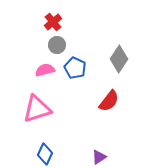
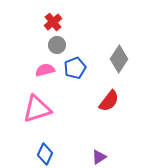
blue pentagon: rotated 25 degrees clockwise
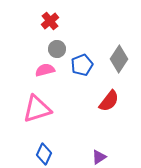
red cross: moved 3 px left, 1 px up
gray circle: moved 4 px down
blue pentagon: moved 7 px right, 3 px up
blue diamond: moved 1 px left
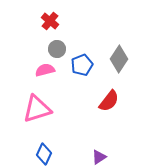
red cross: rotated 12 degrees counterclockwise
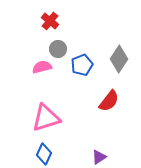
gray circle: moved 1 px right
pink semicircle: moved 3 px left, 3 px up
pink triangle: moved 9 px right, 9 px down
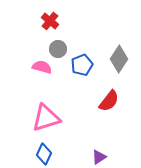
pink semicircle: rotated 30 degrees clockwise
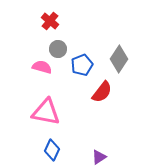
red semicircle: moved 7 px left, 9 px up
pink triangle: moved 6 px up; rotated 28 degrees clockwise
blue diamond: moved 8 px right, 4 px up
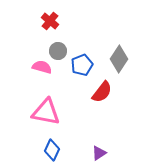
gray circle: moved 2 px down
purple triangle: moved 4 px up
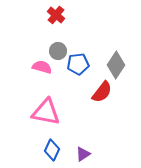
red cross: moved 6 px right, 6 px up
gray diamond: moved 3 px left, 6 px down
blue pentagon: moved 4 px left, 1 px up; rotated 15 degrees clockwise
purple triangle: moved 16 px left, 1 px down
